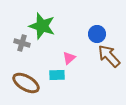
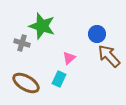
cyan rectangle: moved 2 px right, 4 px down; rotated 63 degrees counterclockwise
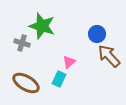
pink triangle: moved 4 px down
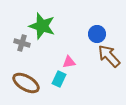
pink triangle: rotated 32 degrees clockwise
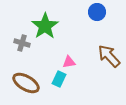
green star: moved 3 px right; rotated 20 degrees clockwise
blue circle: moved 22 px up
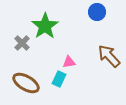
gray cross: rotated 28 degrees clockwise
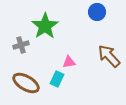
gray cross: moved 1 px left, 2 px down; rotated 28 degrees clockwise
cyan rectangle: moved 2 px left
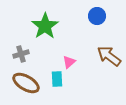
blue circle: moved 4 px down
gray cross: moved 9 px down
brown arrow: rotated 10 degrees counterclockwise
pink triangle: rotated 32 degrees counterclockwise
cyan rectangle: rotated 28 degrees counterclockwise
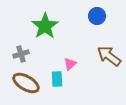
pink triangle: moved 1 px right, 2 px down
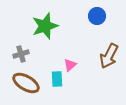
green star: rotated 16 degrees clockwise
brown arrow: rotated 100 degrees counterclockwise
pink triangle: moved 1 px down
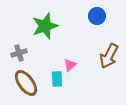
gray cross: moved 2 px left, 1 px up
brown ellipse: rotated 24 degrees clockwise
